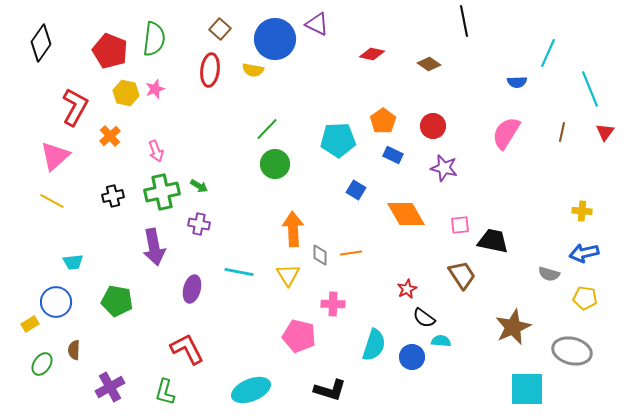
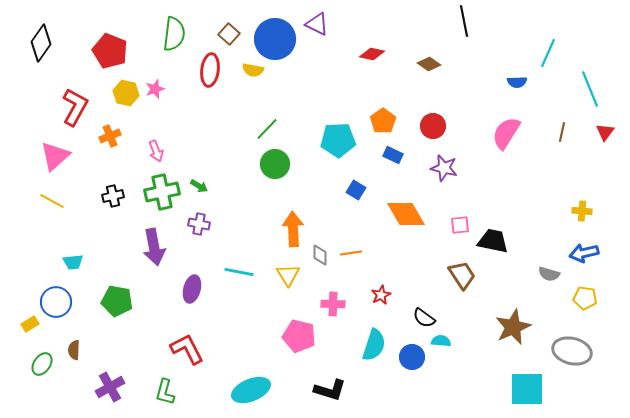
brown square at (220, 29): moved 9 px right, 5 px down
green semicircle at (154, 39): moved 20 px right, 5 px up
orange cross at (110, 136): rotated 20 degrees clockwise
red star at (407, 289): moved 26 px left, 6 px down
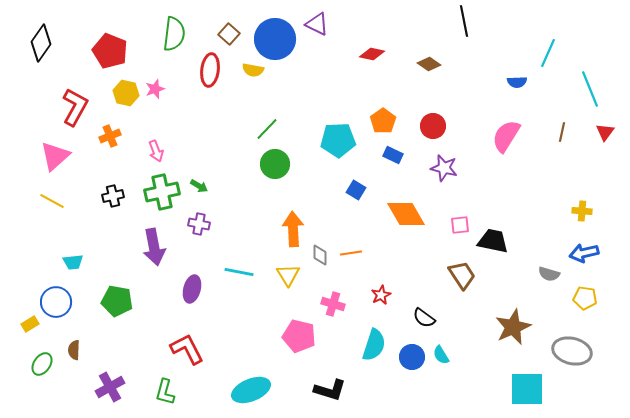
pink semicircle at (506, 133): moved 3 px down
pink cross at (333, 304): rotated 15 degrees clockwise
cyan semicircle at (441, 341): moved 14 px down; rotated 126 degrees counterclockwise
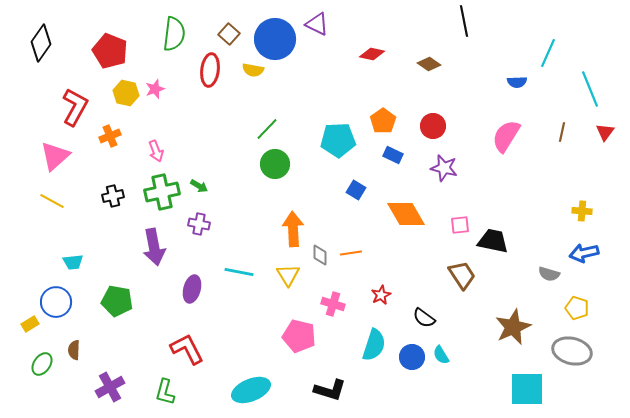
yellow pentagon at (585, 298): moved 8 px left, 10 px down; rotated 10 degrees clockwise
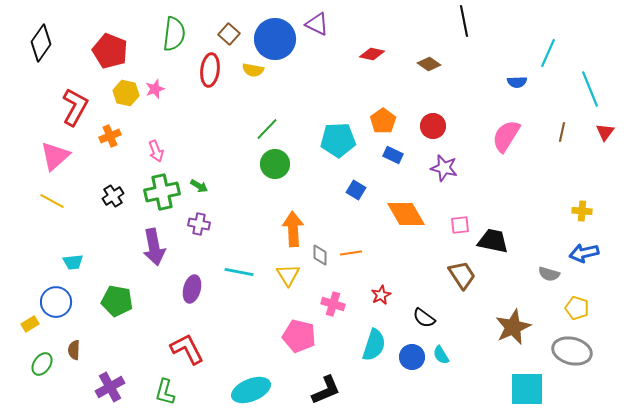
black cross at (113, 196): rotated 20 degrees counterclockwise
black L-shape at (330, 390): moved 4 px left; rotated 40 degrees counterclockwise
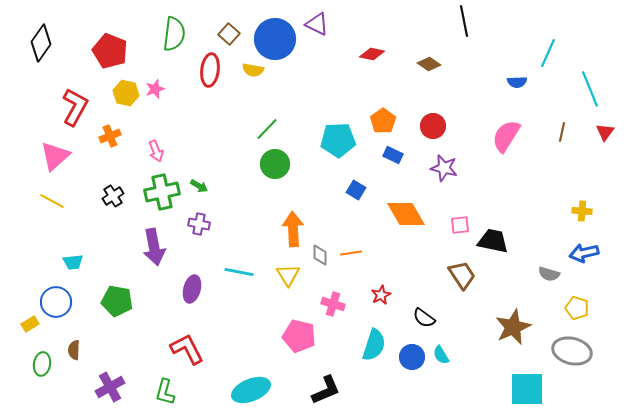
green ellipse at (42, 364): rotated 25 degrees counterclockwise
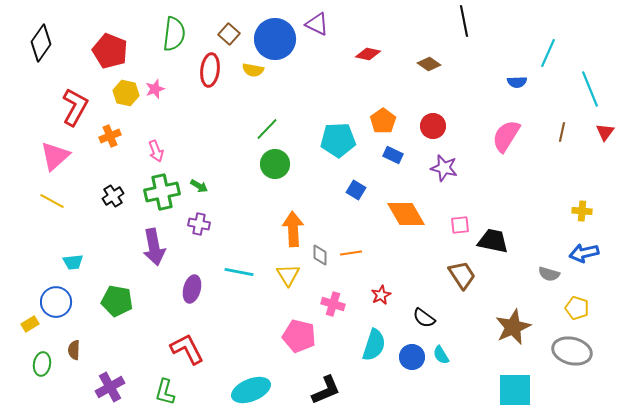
red diamond at (372, 54): moved 4 px left
cyan square at (527, 389): moved 12 px left, 1 px down
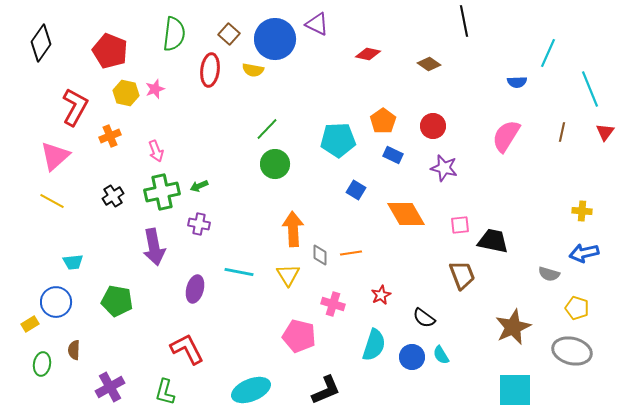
green arrow at (199, 186): rotated 126 degrees clockwise
brown trapezoid at (462, 275): rotated 12 degrees clockwise
purple ellipse at (192, 289): moved 3 px right
